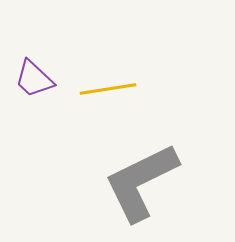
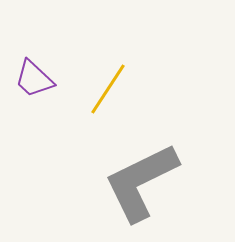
yellow line: rotated 48 degrees counterclockwise
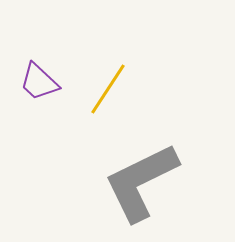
purple trapezoid: moved 5 px right, 3 px down
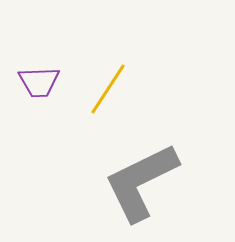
purple trapezoid: rotated 45 degrees counterclockwise
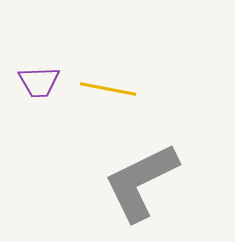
yellow line: rotated 68 degrees clockwise
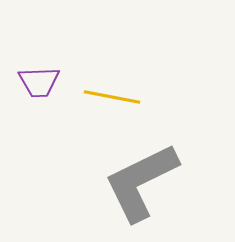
yellow line: moved 4 px right, 8 px down
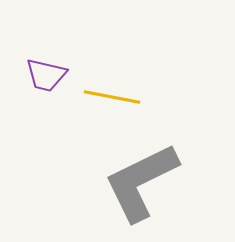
purple trapezoid: moved 7 px right, 7 px up; rotated 15 degrees clockwise
